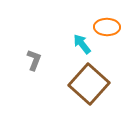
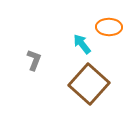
orange ellipse: moved 2 px right
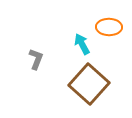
cyan arrow: rotated 10 degrees clockwise
gray L-shape: moved 2 px right, 1 px up
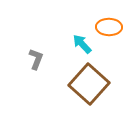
cyan arrow: rotated 15 degrees counterclockwise
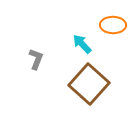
orange ellipse: moved 4 px right, 2 px up
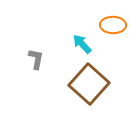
gray L-shape: rotated 10 degrees counterclockwise
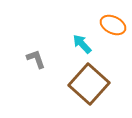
orange ellipse: rotated 25 degrees clockwise
gray L-shape: rotated 30 degrees counterclockwise
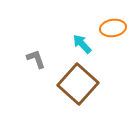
orange ellipse: moved 3 px down; rotated 35 degrees counterclockwise
brown square: moved 11 px left
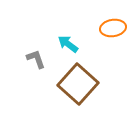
cyan arrow: moved 14 px left; rotated 10 degrees counterclockwise
